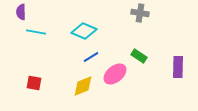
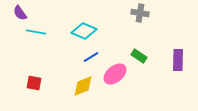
purple semicircle: moved 1 px left, 1 px down; rotated 35 degrees counterclockwise
purple rectangle: moved 7 px up
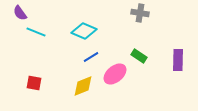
cyan line: rotated 12 degrees clockwise
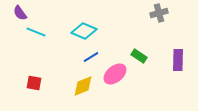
gray cross: moved 19 px right; rotated 24 degrees counterclockwise
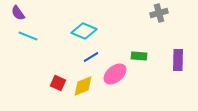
purple semicircle: moved 2 px left
cyan line: moved 8 px left, 4 px down
green rectangle: rotated 28 degrees counterclockwise
red square: moved 24 px right; rotated 14 degrees clockwise
